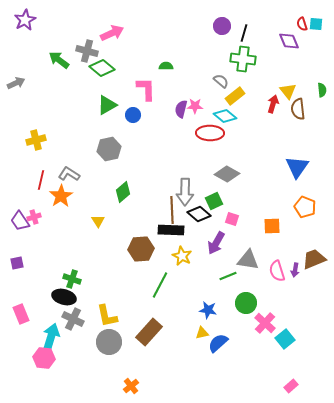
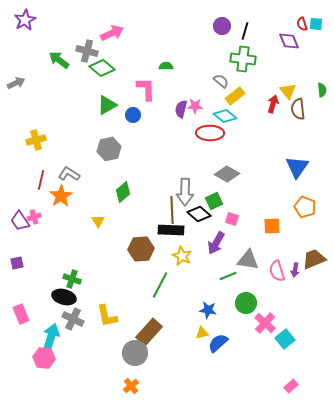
black line at (244, 33): moved 1 px right, 2 px up
gray circle at (109, 342): moved 26 px right, 11 px down
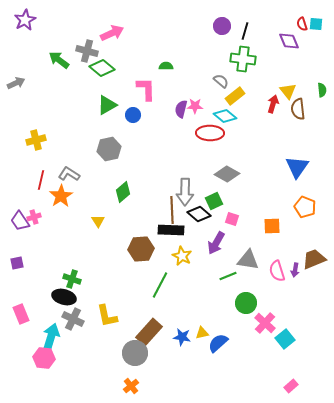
blue star at (208, 310): moved 26 px left, 27 px down
